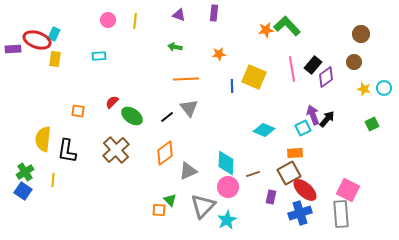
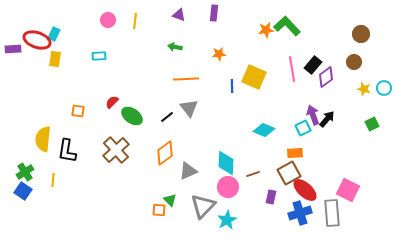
gray rectangle at (341, 214): moved 9 px left, 1 px up
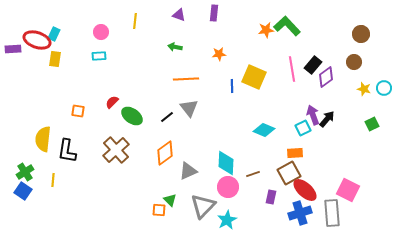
pink circle at (108, 20): moved 7 px left, 12 px down
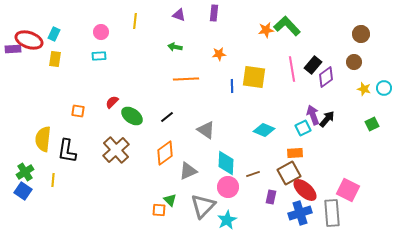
red ellipse at (37, 40): moved 8 px left
yellow square at (254, 77): rotated 15 degrees counterclockwise
gray triangle at (189, 108): moved 17 px right, 22 px down; rotated 18 degrees counterclockwise
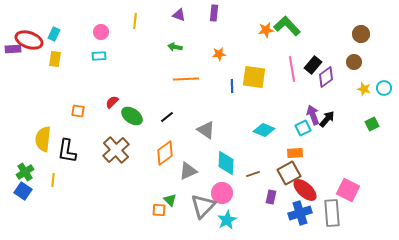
pink circle at (228, 187): moved 6 px left, 6 px down
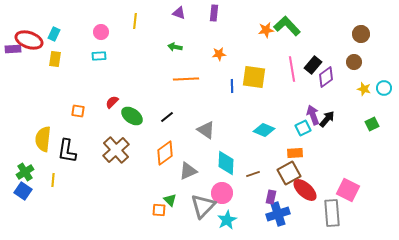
purple triangle at (179, 15): moved 2 px up
blue cross at (300, 213): moved 22 px left, 1 px down
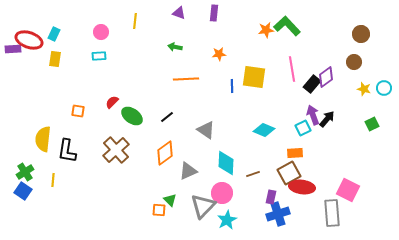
black rectangle at (313, 65): moved 1 px left, 19 px down
red ellipse at (305, 190): moved 3 px left, 3 px up; rotated 35 degrees counterclockwise
